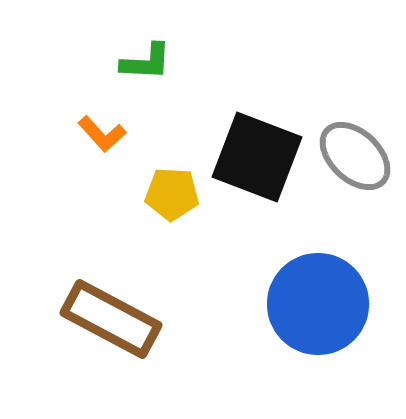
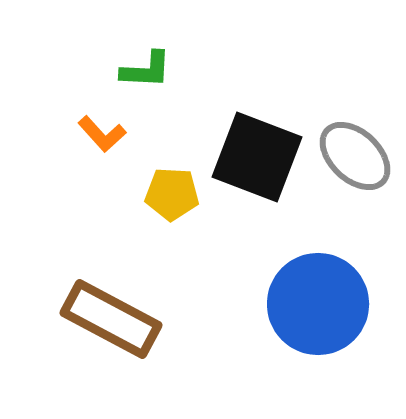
green L-shape: moved 8 px down
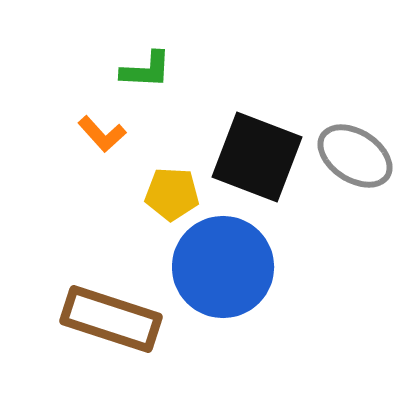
gray ellipse: rotated 10 degrees counterclockwise
blue circle: moved 95 px left, 37 px up
brown rectangle: rotated 10 degrees counterclockwise
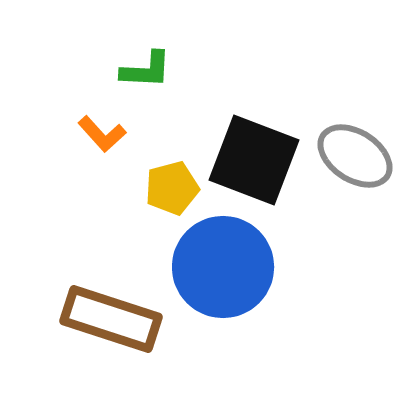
black square: moved 3 px left, 3 px down
yellow pentagon: moved 6 px up; rotated 18 degrees counterclockwise
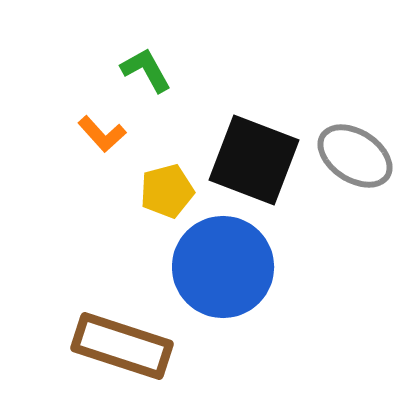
green L-shape: rotated 122 degrees counterclockwise
yellow pentagon: moved 5 px left, 3 px down
brown rectangle: moved 11 px right, 27 px down
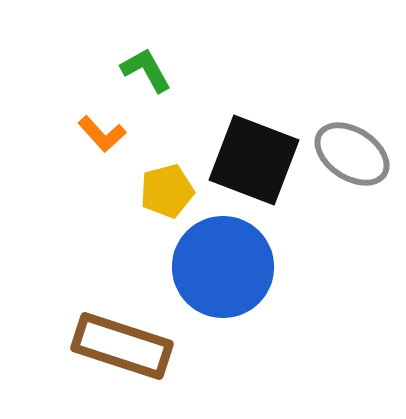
gray ellipse: moved 3 px left, 2 px up
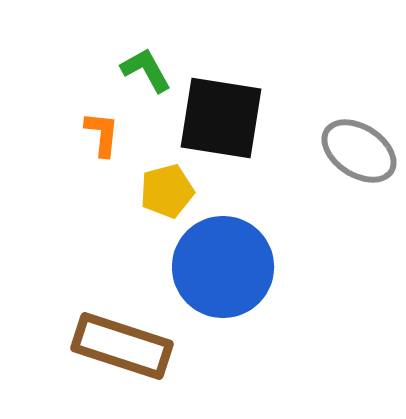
orange L-shape: rotated 132 degrees counterclockwise
gray ellipse: moved 7 px right, 3 px up
black square: moved 33 px left, 42 px up; rotated 12 degrees counterclockwise
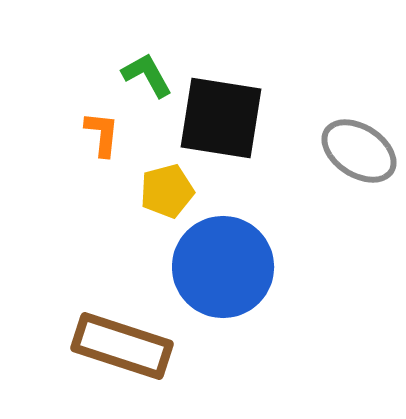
green L-shape: moved 1 px right, 5 px down
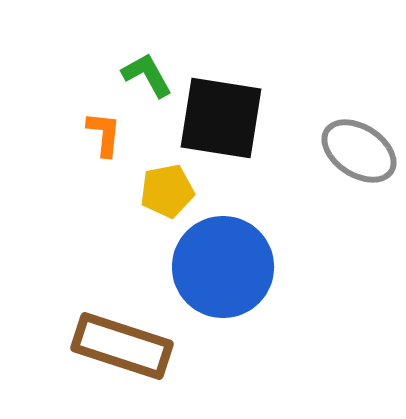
orange L-shape: moved 2 px right
yellow pentagon: rotated 4 degrees clockwise
